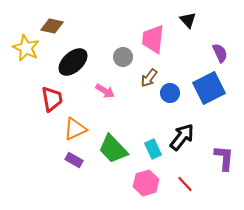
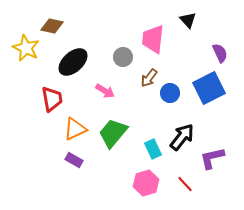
green trapezoid: moved 16 px up; rotated 84 degrees clockwise
purple L-shape: moved 12 px left; rotated 108 degrees counterclockwise
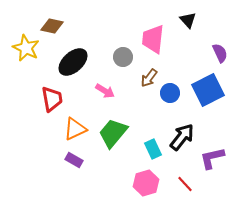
blue square: moved 1 px left, 2 px down
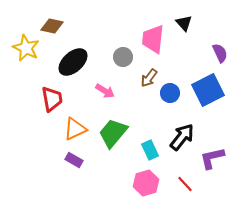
black triangle: moved 4 px left, 3 px down
cyan rectangle: moved 3 px left, 1 px down
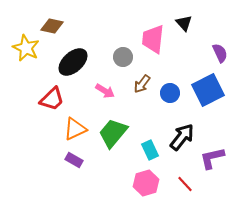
brown arrow: moved 7 px left, 6 px down
red trapezoid: rotated 56 degrees clockwise
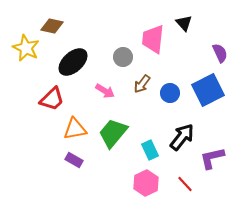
orange triangle: rotated 15 degrees clockwise
pink hexagon: rotated 10 degrees counterclockwise
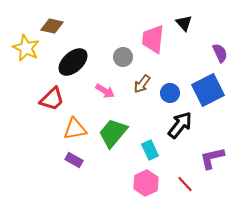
black arrow: moved 2 px left, 12 px up
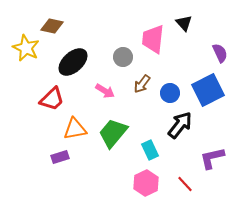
purple rectangle: moved 14 px left, 3 px up; rotated 48 degrees counterclockwise
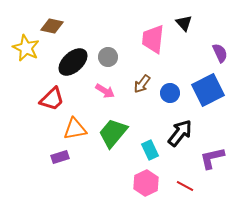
gray circle: moved 15 px left
black arrow: moved 8 px down
red line: moved 2 px down; rotated 18 degrees counterclockwise
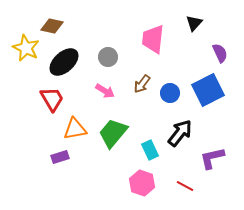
black triangle: moved 10 px right; rotated 24 degrees clockwise
black ellipse: moved 9 px left
red trapezoid: rotated 76 degrees counterclockwise
pink hexagon: moved 4 px left; rotated 15 degrees counterclockwise
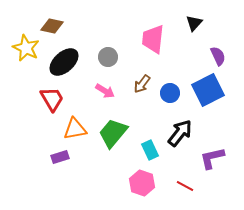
purple semicircle: moved 2 px left, 3 px down
